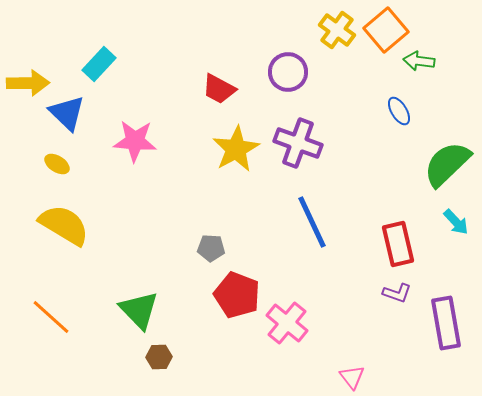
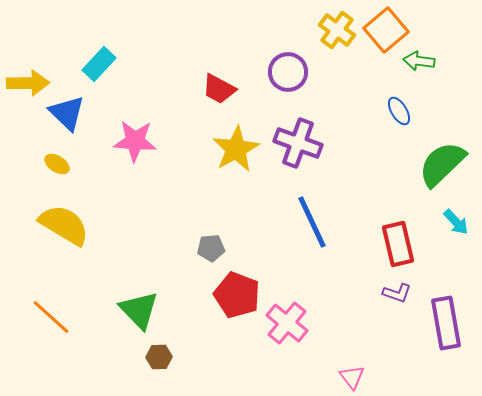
green semicircle: moved 5 px left
gray pentagon: rotated 8 degrees counterclockwise
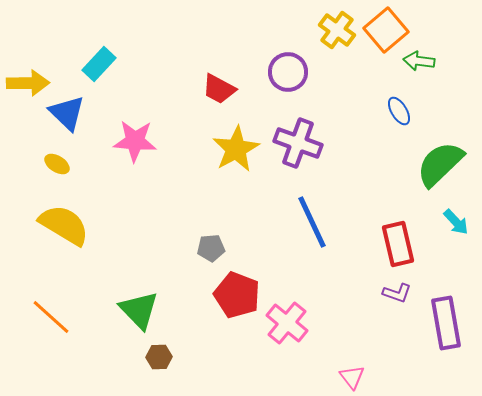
green semicircle: moved 2 px left
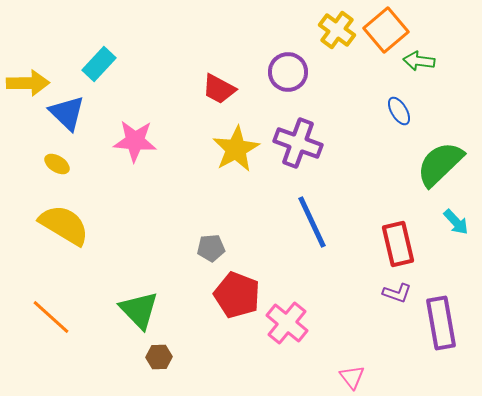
purple rectangle: moved 5 px left
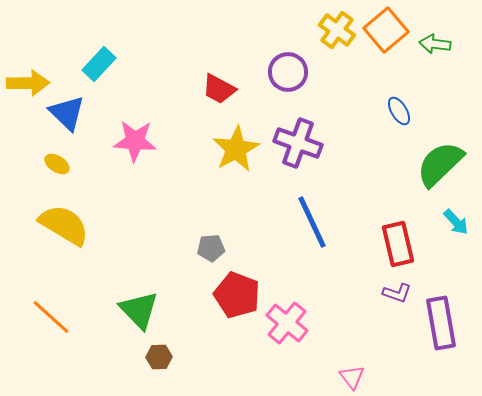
green arrow: moved 16 px right, 17 px up
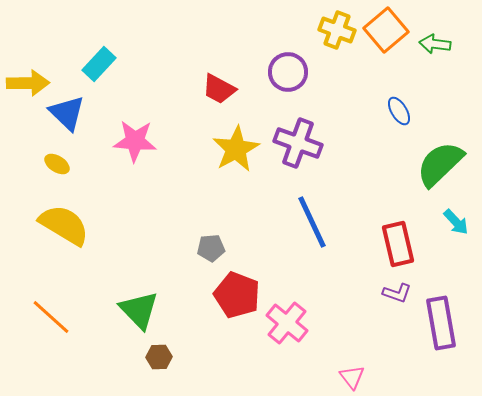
yellow cross: rotated 15 degrees counterclockwise
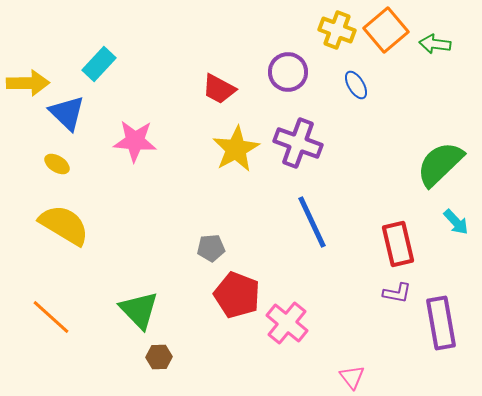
blue ellipse: moved 43 px left, 26 px up
purple L-shape: rotated 8 degrees counterclockwise
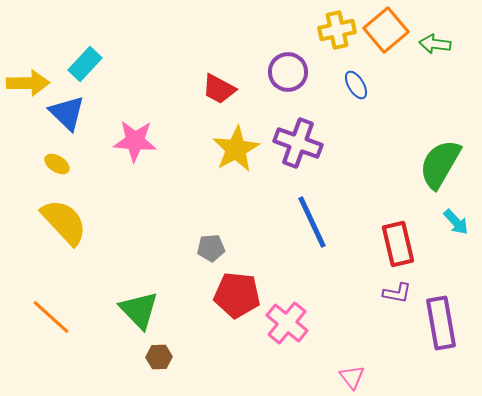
yellow cross: rotated 33 degrees counterclockwise
cyan rectangle: moved 14 px left
green semicircle: rotated 16 degrees counterclockwise
yellow semicircle: moved 3 px up; rotated 16 degrees clockwise
red pentagon: rotated 15 degrees counterclockwise
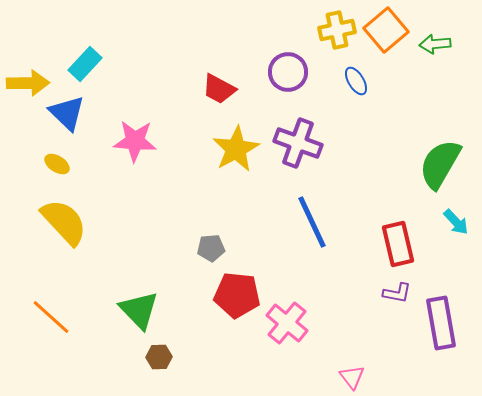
green arrow: rotated 12 degrees counterclockwise
blue ellipse: moved 4 px up
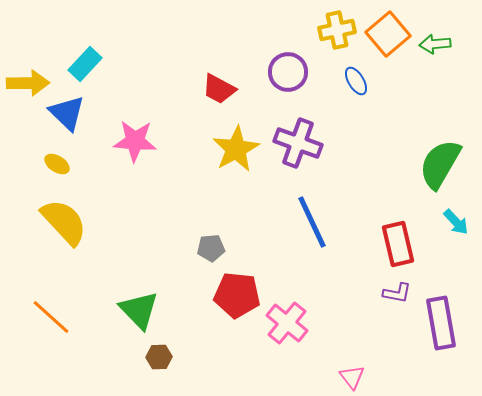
orange square: moved 2 px right, 4 px down
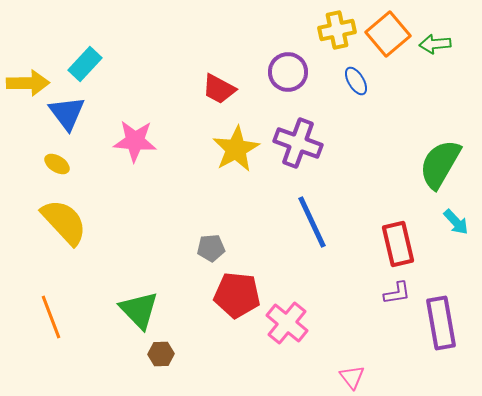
blue triangle: rotated 9 degrees clockwise
purple L-shape: rotated 20 degrees counterclockwise
orange line: rotated 27 degrees clockwise
brown hexagon: moved 2 px right, 3 px up
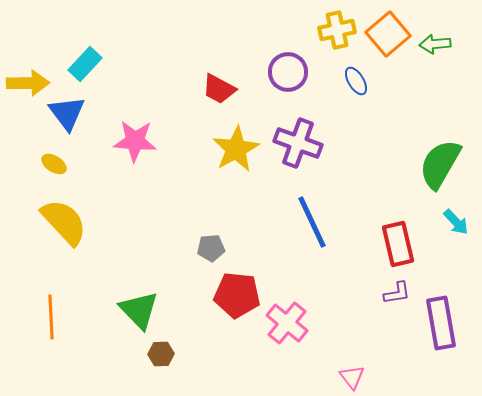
yellow ellipse: moved 3 px left
orange line: rotated 18 degrees clockwise
